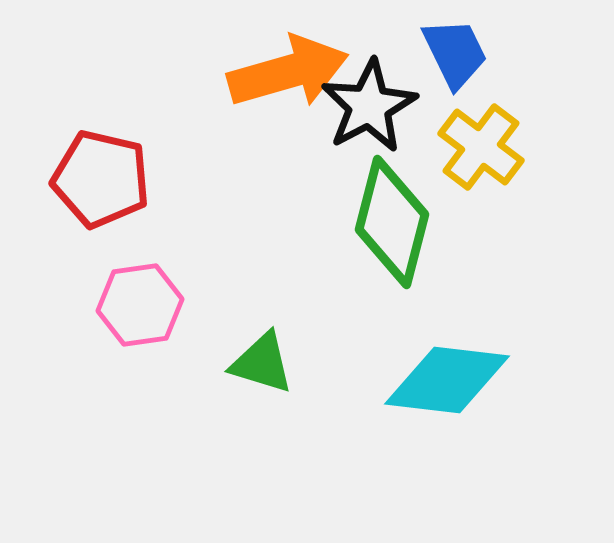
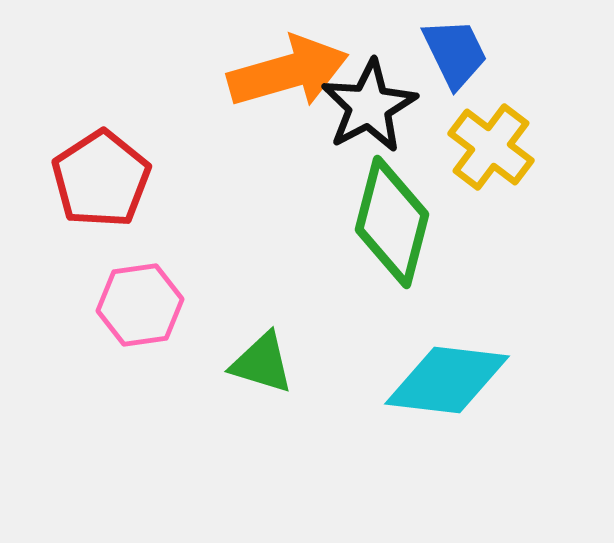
yellow cross: moved 10 px right
red pentagon: rotated 26 degrees clockwise
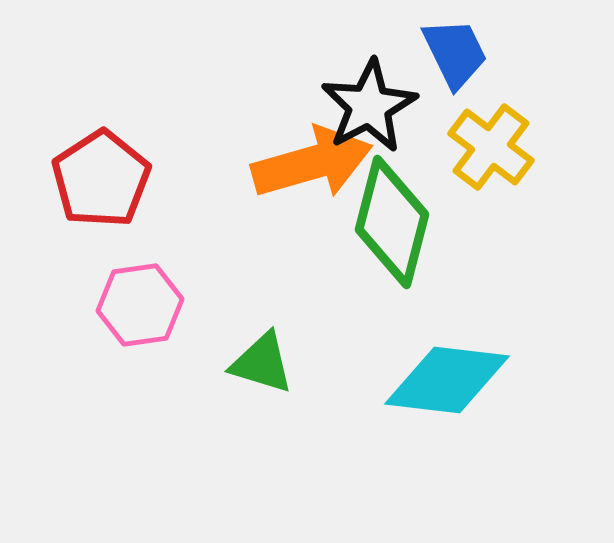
orange arrow: moved 24 px right, 91 px down
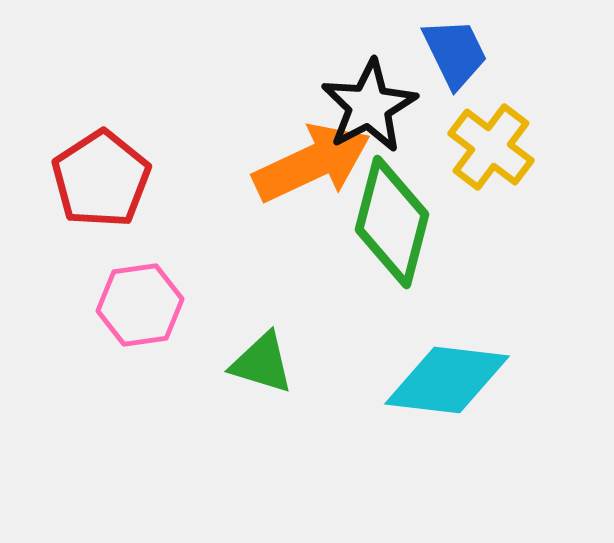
orange arrow: rotated 9 degrees counterclockwise
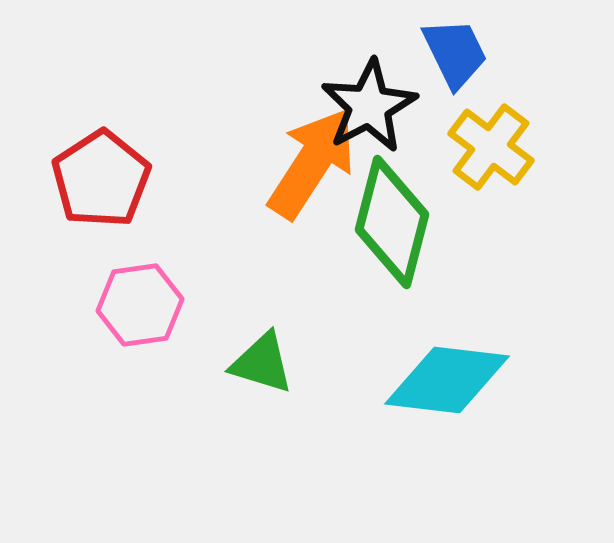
orange arrow: rotated 32 degrees counterclockwise
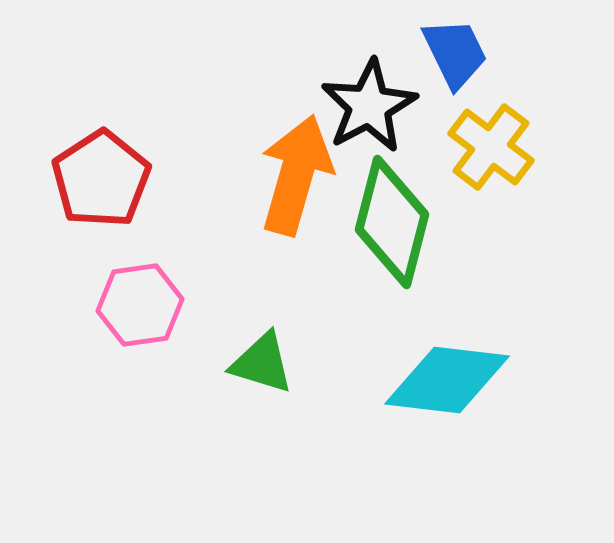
orange arrow: moved 16 px left, 12 px down; rotated 17 degrees counterclockwise
